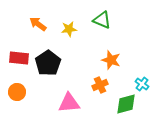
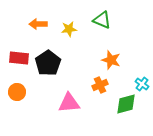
orange arrow: rotated 36 degrees counterclockwise
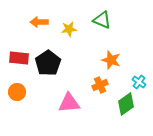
orange arrow: moved 1 px right, 2 px up
cyan cross: moved 3 px left, 2 px up
green diamond: rotated 20 degrees counterclockwise
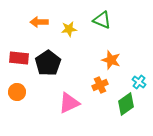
pink triangle: rotated 20 degrees counterclockwise
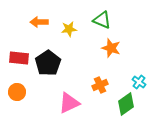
orange star: moved 12 px up
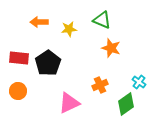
orange circle: moved 1 px right, 1 px up
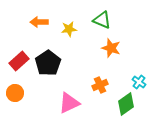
red rectangle: moved 3 px down; rotated 48 degrees counterclockwise
orange circle: moved 3 px left, 2 px down
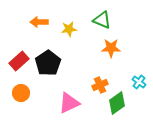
orange star: rotated 18 degrees counterclockwise
orange circle: moved 6 px right
green diamond: moved 9 px left, 1 px up
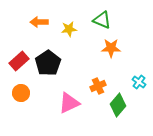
orange cross: moved 2 px left, 1 px down
green diamond: moved 1 px right, 2 px down; rotated 15 degrees counterclockwise
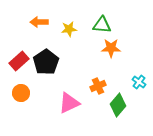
green triangle: moved 5 px down; rotated 18 degrees counterclockwise
black pentagon: moved 2 px left, 1 px up
